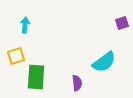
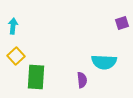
cyan arrow: moved 12 px left, 1 px down
yellow square: rotated 24 degrees counterclockwise
cyan semicircle: rotated 40 degrees clockwise
purple semicircle: moved 5 px right, 3 px up
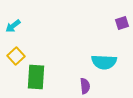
cyan arrow: rotated 133 degrees counterclockwise
purple semicircle: moved 3 px right, 6 px down
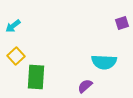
purple semicircle: rotated 126 degrees counterclockwise
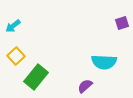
green rectangle: rotated 35 degrees clockwise
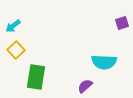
yellow square: moved 6 px up
green rectangle: rotated 30 degrees counterclockwise
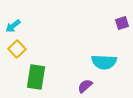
yellow square: moved 1 px right, 1 px up
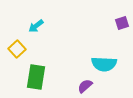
cyan arrow: moved 23 px right
cyan semicircle: moved 2 px down
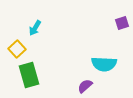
cyan arrow: moved 1 px left, 2 px down; rotated 21 degrees counterclockwise
green rectangle: moved 7 px left, 2 px up; rotated 25 degrees counterclockwise
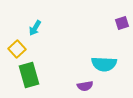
purple semicircle: rotated 147 degrees counterclockwise
